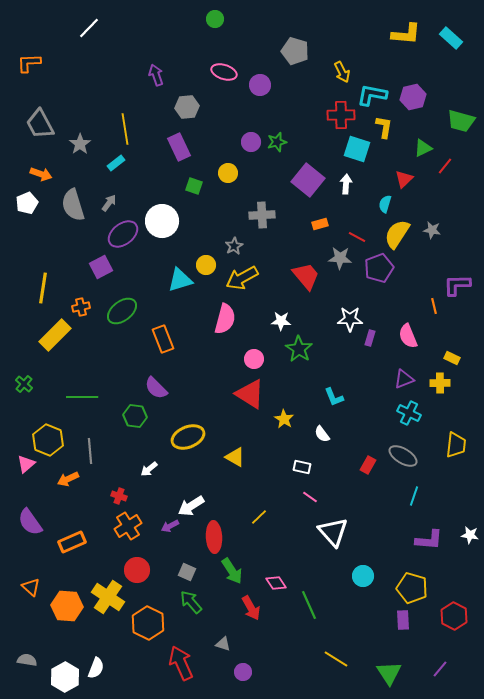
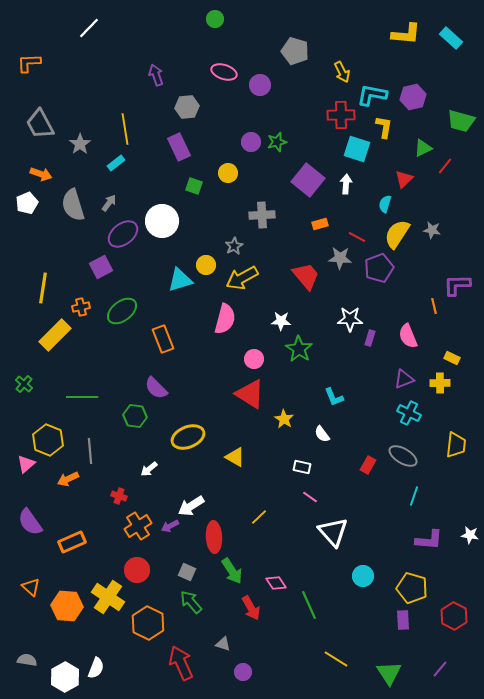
orange cross at (128, 526): moved 10 px right
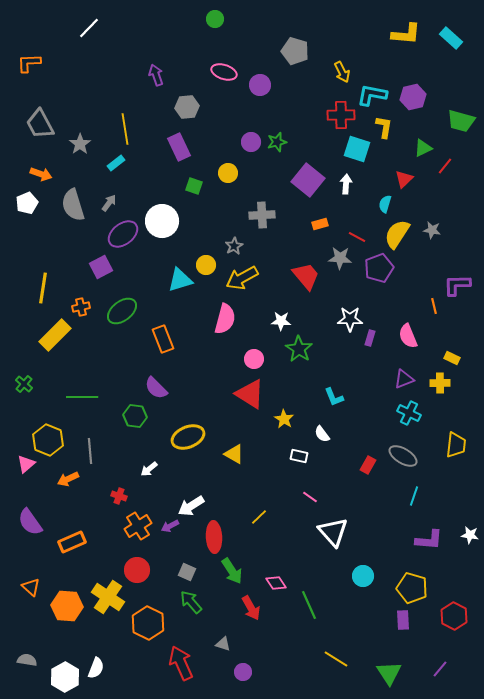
yellow triangle at (235, 457): moved 1 px left, 3 px up
white rectangle at (302, 467): moved 3 px left, 11 px up
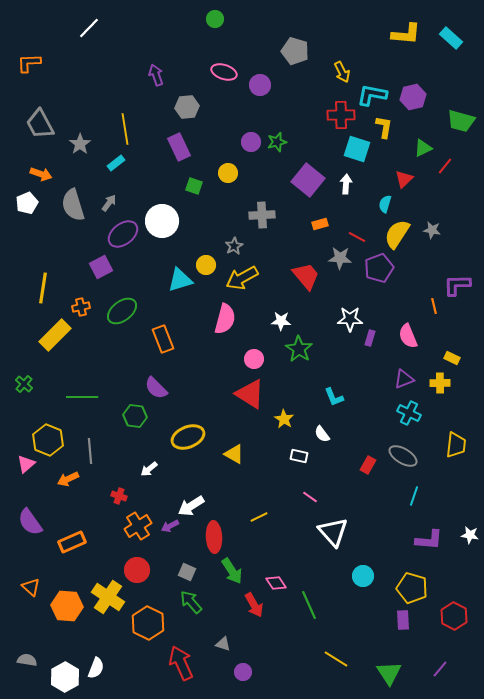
yellow line at (259, 517): rotated 18 degrees clockwise
red arrow at (251, 608): moved 3 px right, 3 px up
